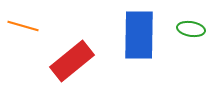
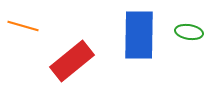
green ellipse: moved 2 px left, 3 px down
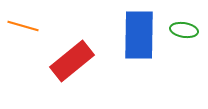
green ellipse: moved 5 px left, 2 px up
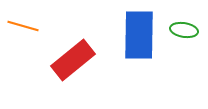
red rectangle: moved 1 px right, 1 px up
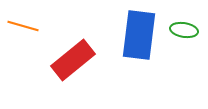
blue rectangle: rotated 6 degrees clockwise
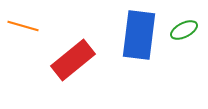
green ellipse: rotated 36 degrees counterclockwise
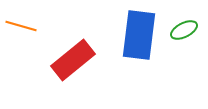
orange line: moved 2 px left
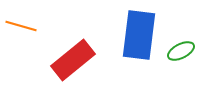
green ellipse: moved 3 px left, 21 px down
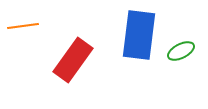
orange line: moved 2 px right; rotated 24 degrees counterclockwise
red rectangle: rotated 15 degrees counterclockwise
